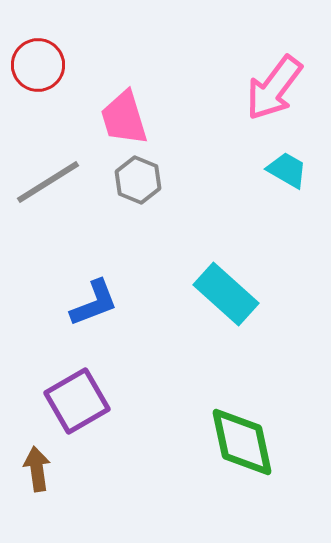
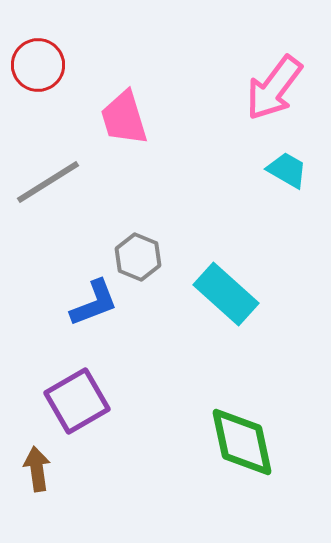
gray hexagon: moved 77 px down
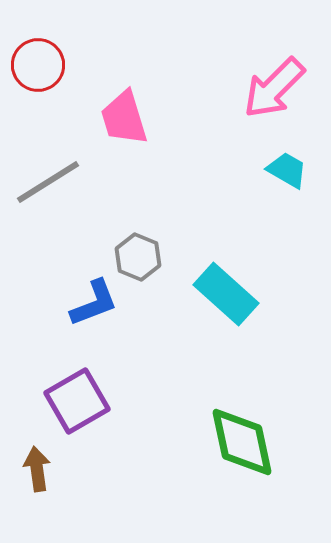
pink arrow: rotated 8 degrees clockwise
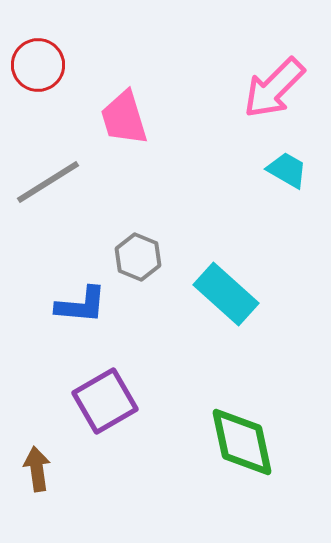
blue L-shape: moved 13 px left, 2 px down; rotated 26 degrees clockwise
purple square: moved 28 px right
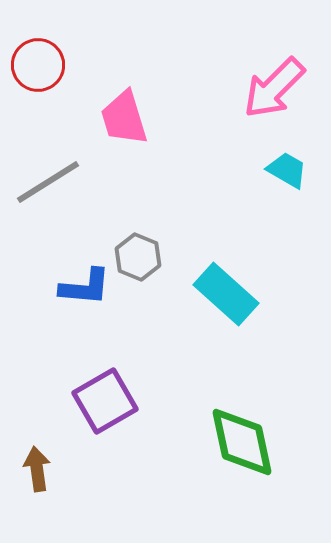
blue L-shape: moved 4 px right, 18 px up
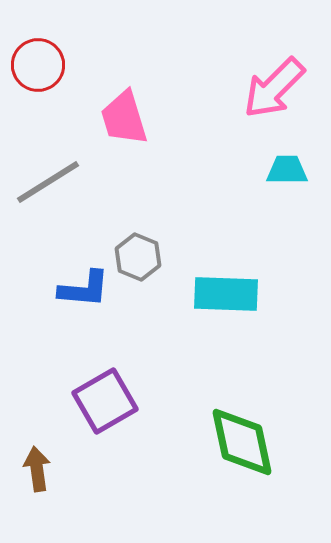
cyan trapezoid: rotated 30 degrees counterclockwise
blue L-shape: moved 1 px left, 2 px down
cyan rectangle: rotated 40 degrees counterclockwise
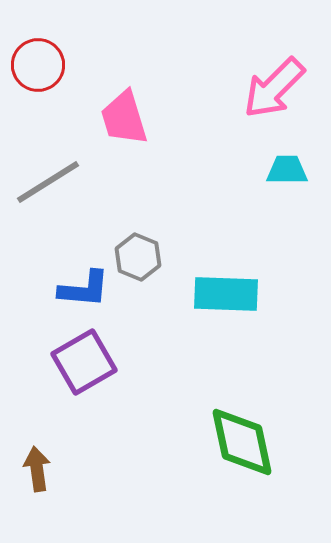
purple square: moved 21 px left, 39 px up
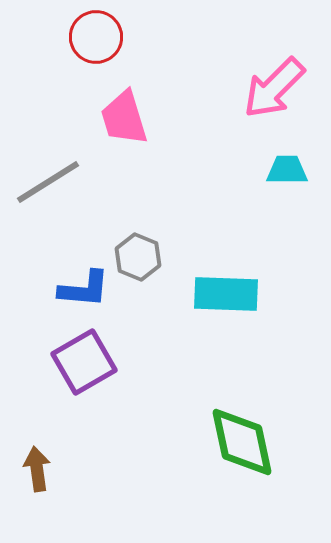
red circle: moved 58 px right, 28 px up
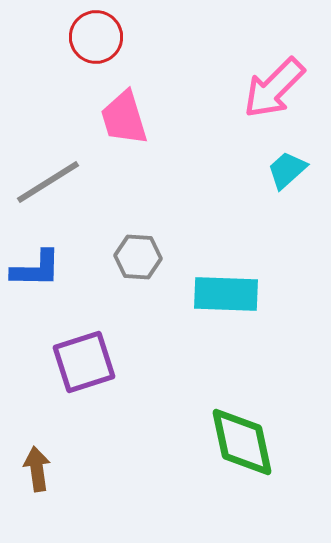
cyan trapezoid: rotated 42 degrees counterclockwise
gray hexagon: rotated 18 degrees counterclockwise
blue L-shape: moved 48 px left, 20 px up; rotated 4 degrees counterclockwise
purple square: rotated 12 degrees clockwise
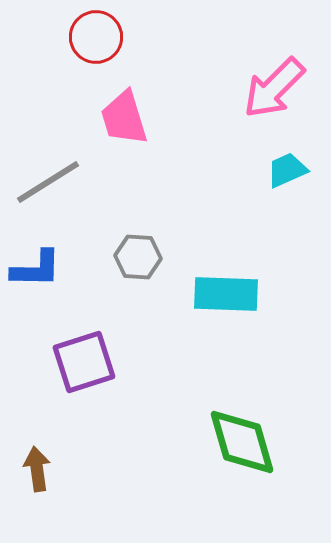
cyan trapezoid: rotated 18 degrees clockwise
green diamond: rotated 4 degrees counterclockwise
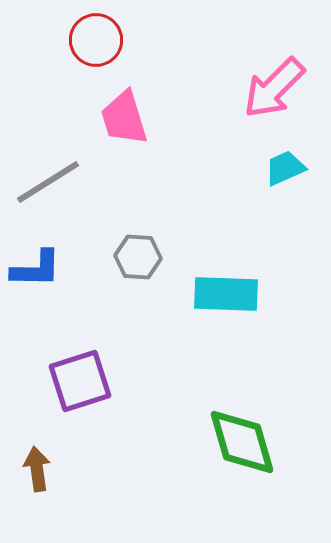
red circle: moved 3 px down
cyan trapezoid: moved 2 px left, 2 px up
purple square: moved 4 px left, 19 px down
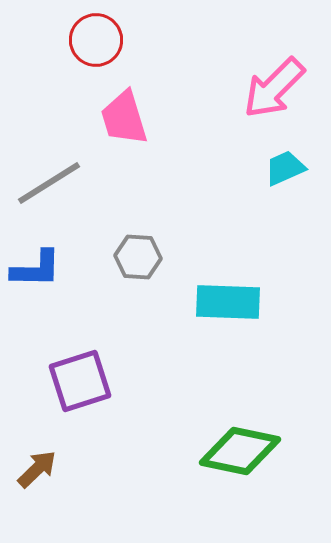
gray line: moved 1 px right, 1 px down
cyan rectangle: moved 2 px right, 8 px down
green diamond: moved 2 px left, 9 px down; rotated 62 degrees counterclockwise
brown arrow: rotated 54 degrees clockwise
